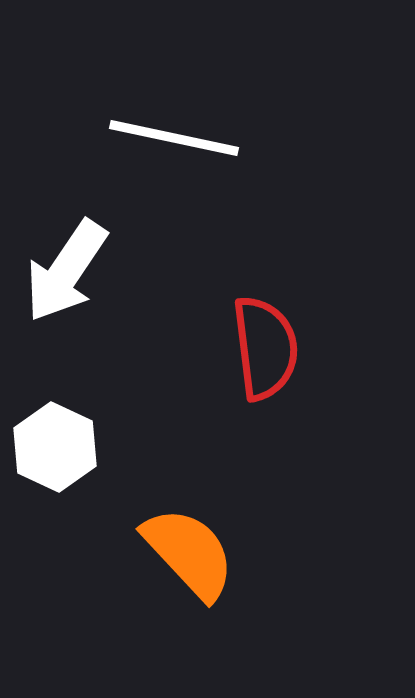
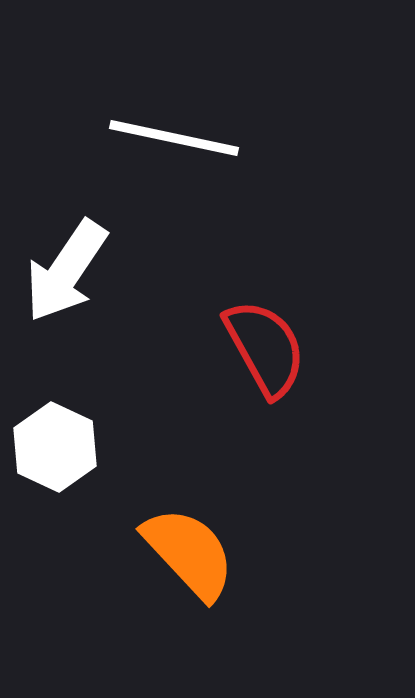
red semicircle: rotated 22 degrees counterclockwise
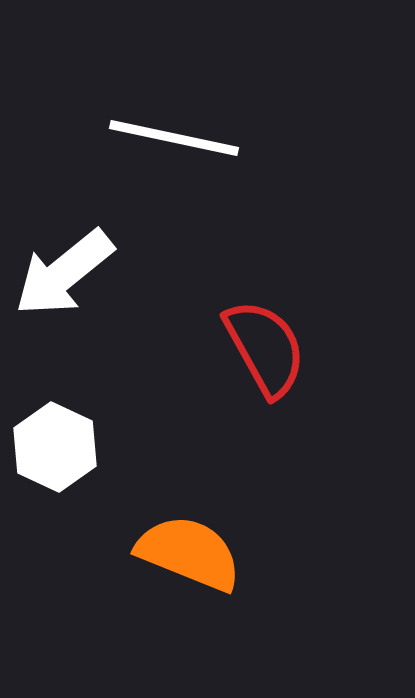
white arrow: moved 2 px left, 2 px down; rotated 17 degrees clockwise
orange semicircle: rotated 25 degrees counterclockwise
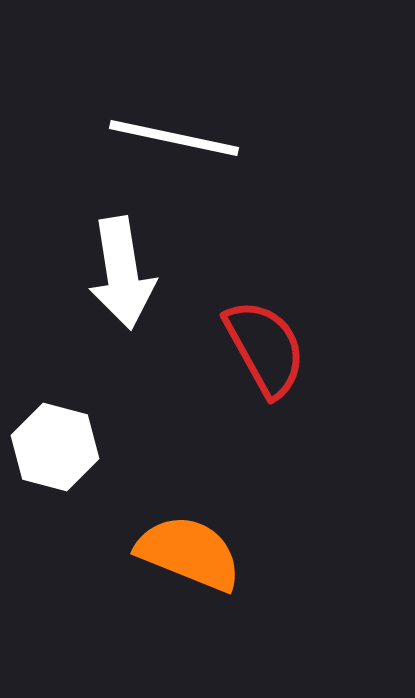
white arrow: moved 58 px right; rotated 60 degrees counterclockwise
white hexagon: rotated 10 degrees counterclockwise
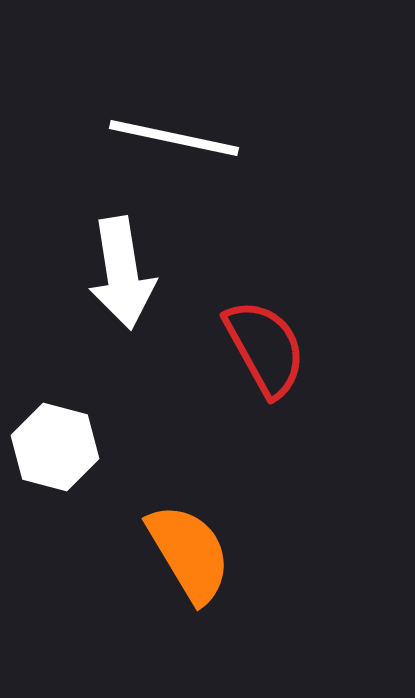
orange semicircle: rotated 37 degrees clockwise
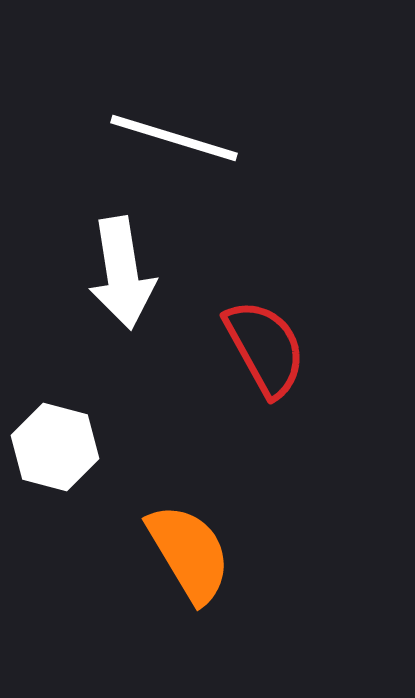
white line: rotated 5 degrees clockwise
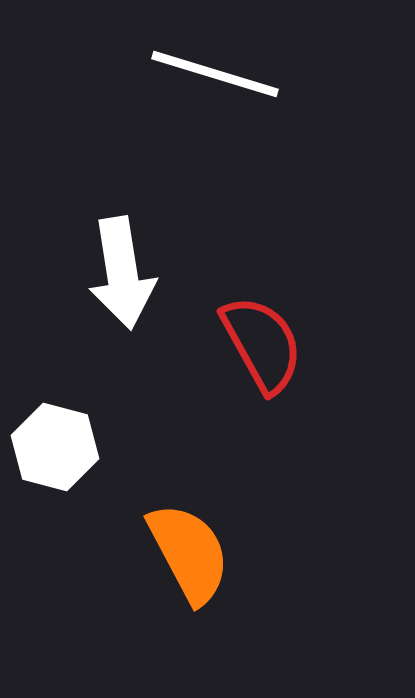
white line: moved 41 px right, 64 px up
red semicircle: moved 3 px left, 4 px up
orange semicircle: rotated 3 degrees clockwise
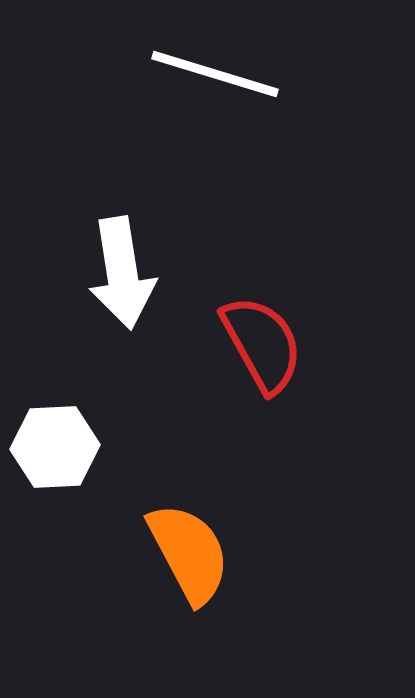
white hexagon: rotated 18 degrees counterclockwise
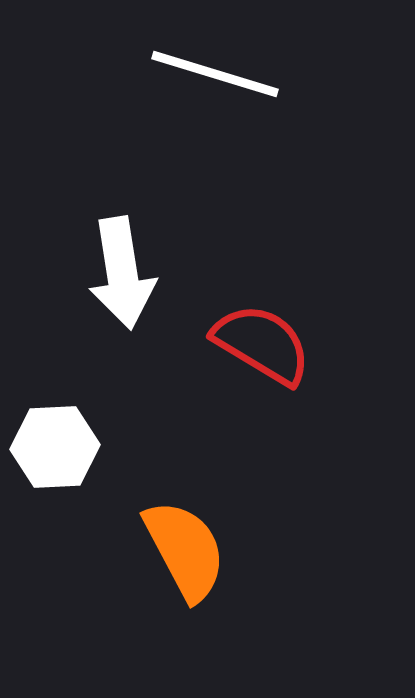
red semicircle: rotated 30 degrees counterclockwise
orange semicircle: moved 4 px left, 3 px up
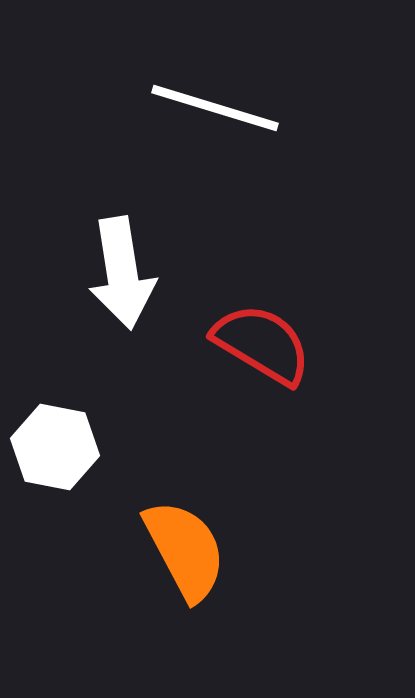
white line: moved 34 px down
white hexagon: rotated 14 degrees clockwise
